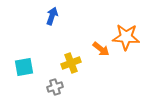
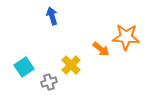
blue arrow: rotated 36 degrees counterclockwise
yellow cross: moved 2 px down; rotated 24 degrees counterclockwise
cyan square: rotated 24 degrees counterclockwise
gray cross: moved 6 px left, 5 px up
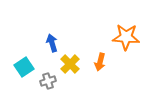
blue arrow: moved 27 px down
orange arrow: moved 1 px left, 13 px down; rotated 66 degrees clockwise
yellow cross: moved 1 px left, 1 px up
gray cross: moved 1 px left, 1 px up
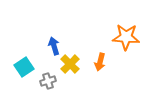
blue arrow: moved 2 px right, 3 px down
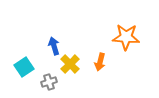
gray cross: moved 1 px right, 1 px down
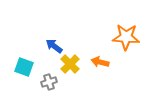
blue arrow: rotated 36 degrees counterclockwise
orange arrow: rotated 90 degrees clockwise
cyan square: rotated 36 degrees counterclockwise
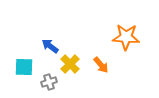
blue arrow: moved 4 px left
orange arrow: moved 1 px right, 3 px down; rotated 144 degrees counterclockwise
cyan square: rotated 18 degrees counterclockwise
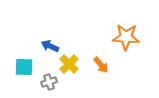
blue arrow: rotated 12 degrees counterclockwise
yellow cross: moved 1 px left
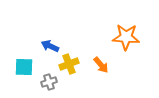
yellow cross: rotated 24 degrees clockwise
